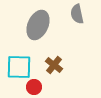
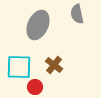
red circle: moved 1 px right
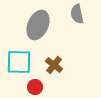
cyan square: moved 5 px up
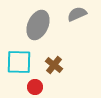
gray semicircle: rotated 78 degrees clockwise
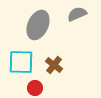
cyan square: moved 2 px right
red circle: moved 1 px down
